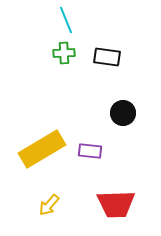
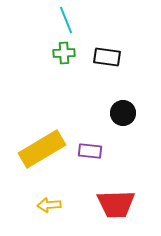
yellow arrow: rotated 45 degrees clockwise
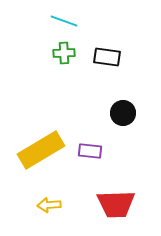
cyan line: moved 2 px left, 1 px down; rotated 48 degrees counterclockwise
yellow rectangle: moved 1 px left, 1 px down
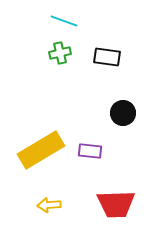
green cross: moved 4 px left; rotated 10 degrees counterclockwise
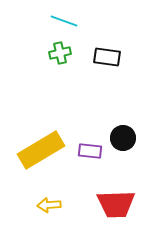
black circle: moved 25 px down
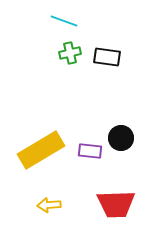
green cross: moved 10 px right
black circle: moved 2 px left
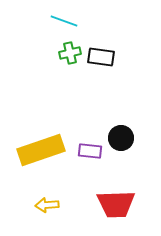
black rectangle: moved 6 px left
yellow rectangle: rotated 12 degrees clockwise
yellow arrow: moved 2 px left
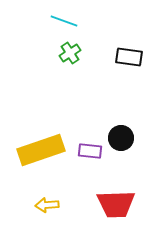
green cross: rotated 20 degrees counterclockwise
black rectangle: moved 28 px right
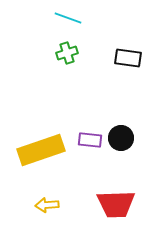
cyan line: moved 4 px right, 3 px up
green cross: moved 3 px left; rotated 15 degrees clockwise
black rectangle: moved 1 px left, 1 px down
purple rectangle: moved 11 px up
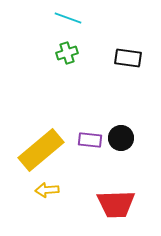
yellow rectangle: rotated 21 degrees counterclockwise
yellow arrow: moved 15 px up
